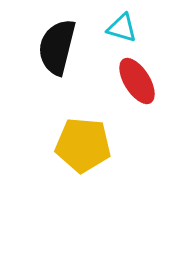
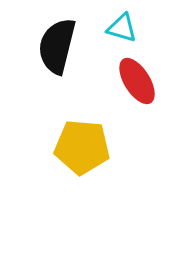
black semicircle: moved 1 px up
yellow pentagon: moved 1 px left, 2 px down
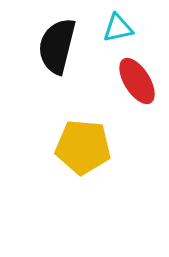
cyan triangle: moved 4 px left; rotated 28 degrees counterclockwise
yellow pentagon: moved 1 px right
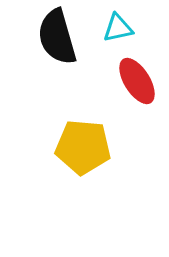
black semicircle: moved 9 px up; rotated 30 degrees counterclockwise
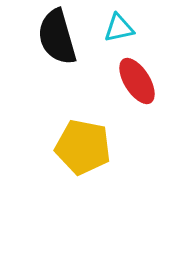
cyan triangle: moved 1 px right
yellow pentagon: rotated 6 degrees clockwise
